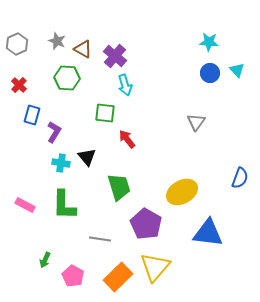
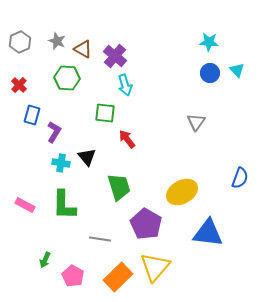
gray hexagon: moved 3 px right, 2 px up
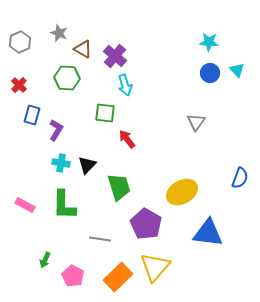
gray star: moved 2 px right, 8 px up
purple L-shape: moved 2 px right, 2 px up
black triangle: moved 8 px down; rotated 24 degrees clockwise
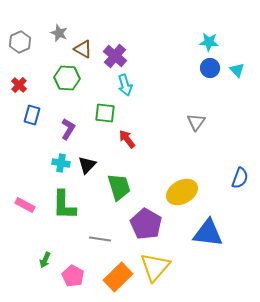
blue circle: moved 5 px up
purple L-shape: moved 12 px right, 1 px up
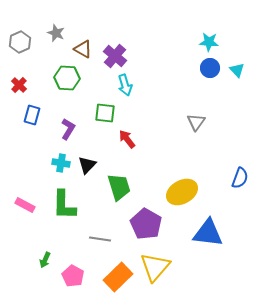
gray star: moved 3 px left
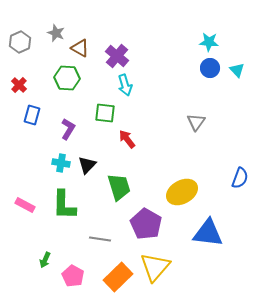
brown triangle: moved 3 px left, 1 px up
purple cross: moved 2 px right
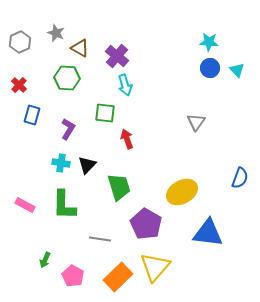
red arrow: rotated 18 degrees clockwise
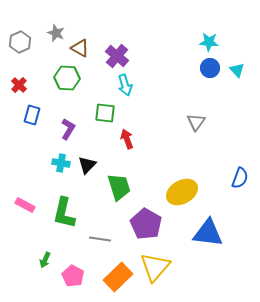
green L-shape: moved 8 px down; rotated 12 degrees clockwise
